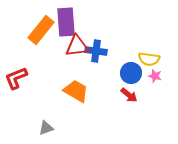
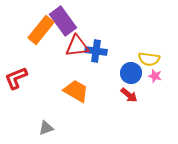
purple rectangle: moved 3 px left, 1 px up; rotated 32 degrees counterclockwise
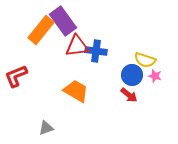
yellow semicircle: moved 4 px left, 1 px down; rotated 10 degrees clockwise
blue circle: moved 1 px right, 2 px down
red L-shape: moved 2 px up
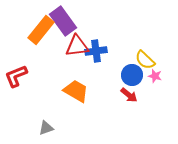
blue cross: rotated 15 degrees counterclockwise
yellow semicircle: rotated 25 degrees clockwise
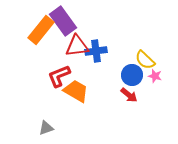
red L-shape: moved 43 px right
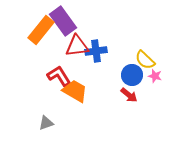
red L-shape: rotated 80 degrees clockwise
orange trapezoid: moved 1 px left
gray triangle: moved 5 px up
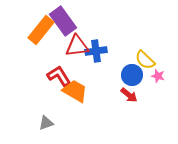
pink star: moved 3 px right
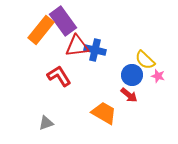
blue cross: moved 1 px left, 1 px up; rotated 20 degrees clockwise
orange trapezoid: moved 29 px right, 22 px down
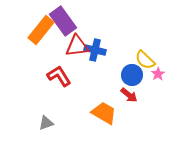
pink star: moved 2 px up; rotated 24 degrees clockwise
